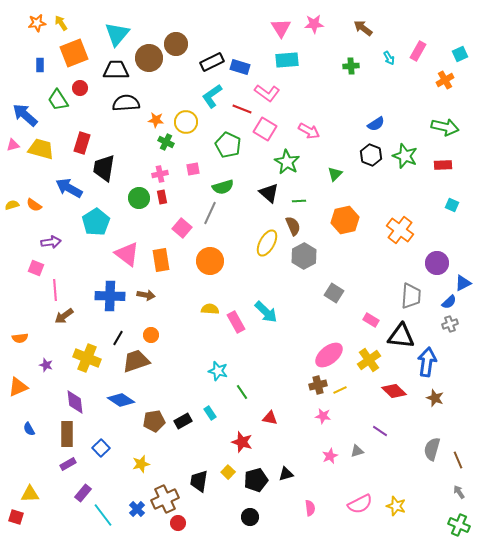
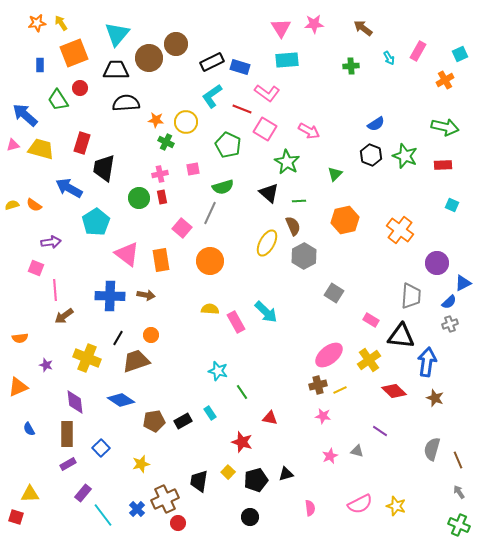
gray triangle at (357, 451): rotated 32 degrees clockwise
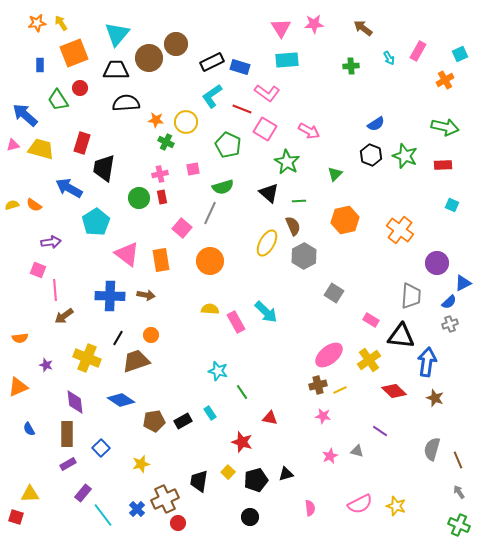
pink square at (36, 268): moved 2 px right, 2 px down
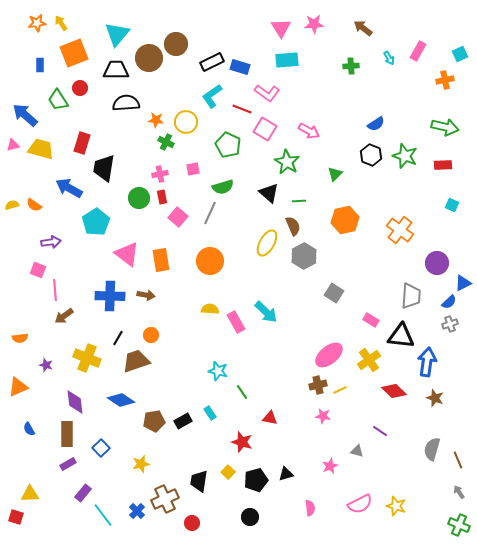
orange cross at (445, 80): rotated 18 degrees clockwise
pink square at (182, 228): moved 4 px left, 11 px up
pink star at (330, 456): moved 10 px down
blue cross at (137, 509): moved 2 px down
red circle at (178, 523): moved 14 px right
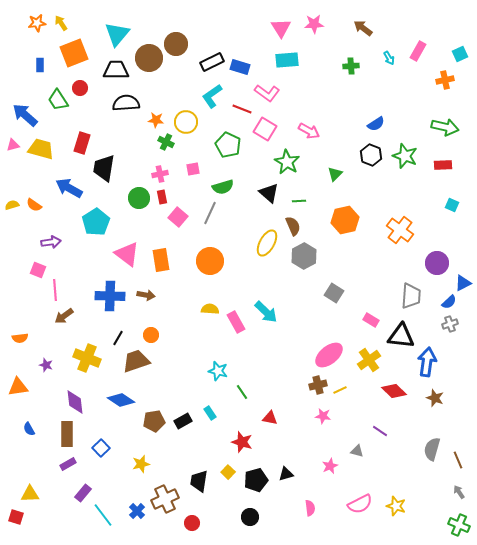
orange triangle at (18, 387): rotated 15 degrees clockwise
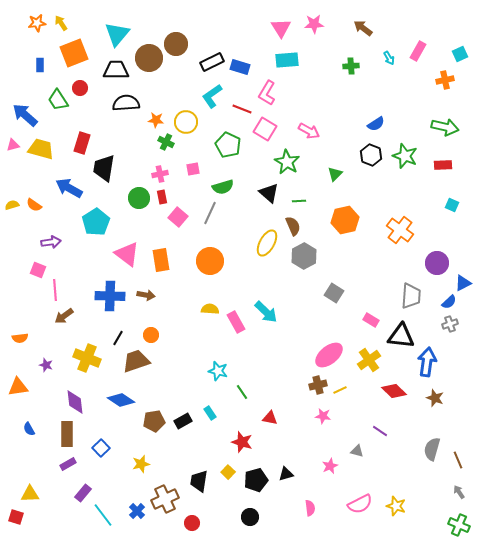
pink L-shape at (267, 93): rotated 85 degrees clockwise
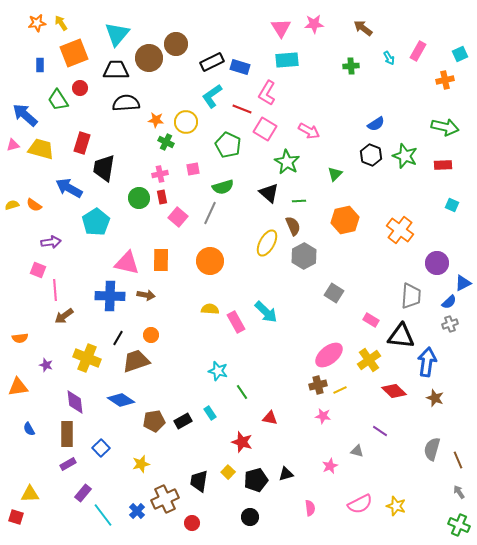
pink triangle at (127, 254): moved 9 px down; rotated 24 degrees counterclockwise
orange rectangle at (161, 260): rotated 10 degrees clockwise
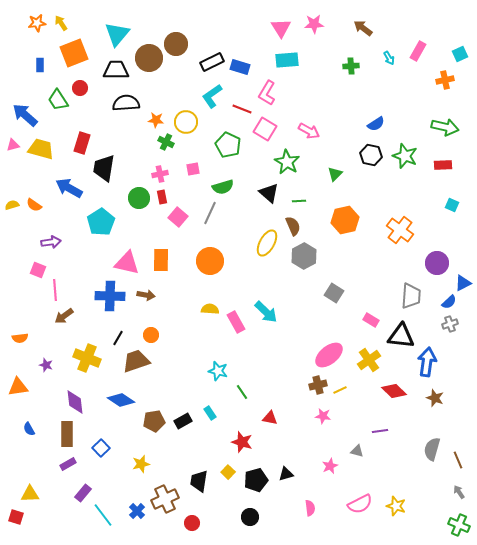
black hexagon at (371, 155): rotated 10 degrees counterclockwise
cyan pentagon at (96, 222): moved 5 px right
purple line at (380, 431): rotated 42 degrees counterclockwise
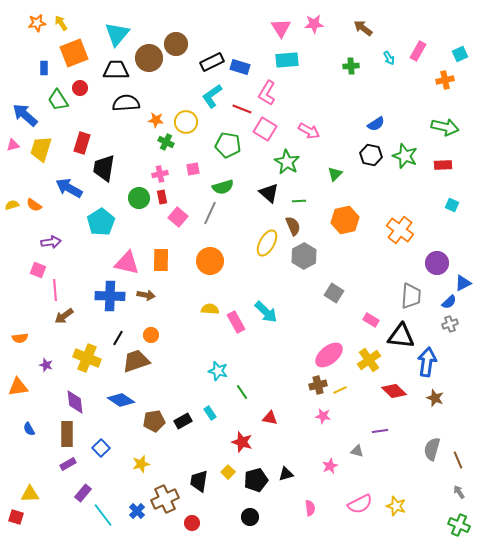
blue rectangle at (40, 65): moved 4 px right, 3 px down
green pentagon at (228, 145): rotated 15 degrees counterclockwise
yellow trapezoid at (41, 149): rotated 88 degrees counterclockwise
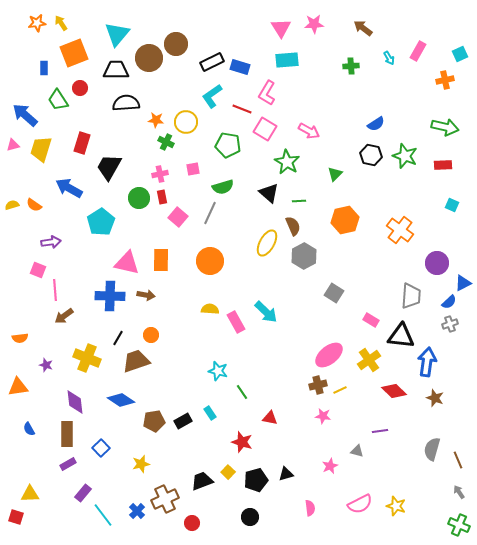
black trapezoid at (104, 168): moved 5 px right, 1 px up; rotated 20 degrees clockwise
black trapezoid at (199, 481): moved 3 px right; rotated 60 degrees clockwise
